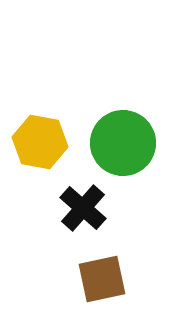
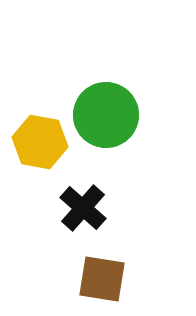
green circle: moved 17 px left, 28 px up
brown square: rotated 21 degrees clockwise
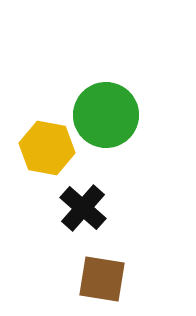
yellow hexagon: moved 7 px right, 6 px down
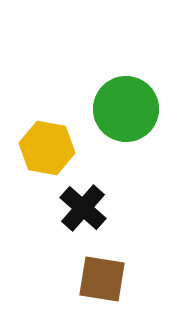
green circle: moved 20 px right, 6 px up
